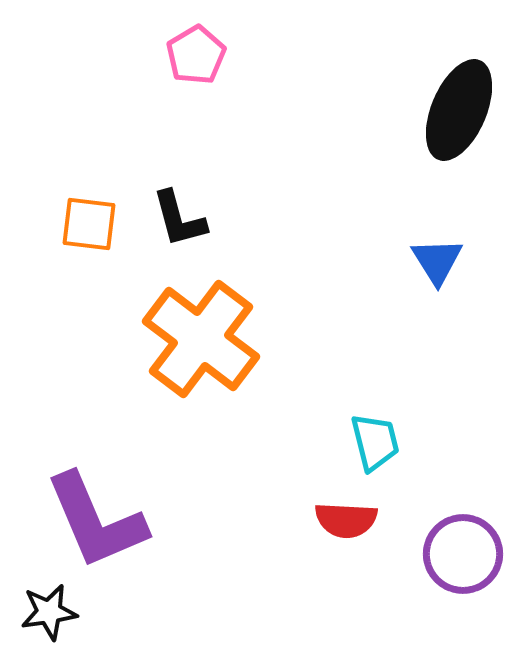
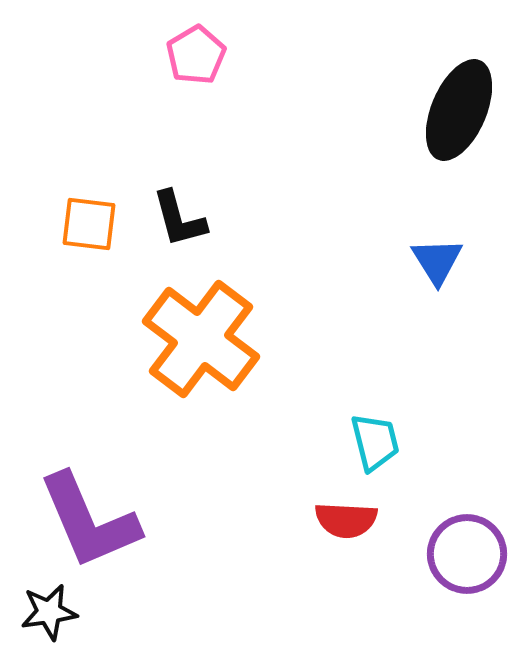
purple L-shape: moved 7 px left
purple circle: moved 4 px right
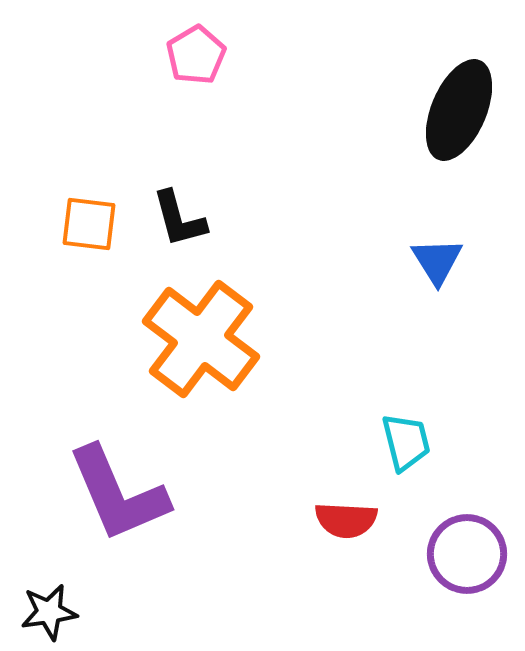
cyan trapezoid: moved 31 px right
purple L-shape: moved 29 px right, 27 px up
